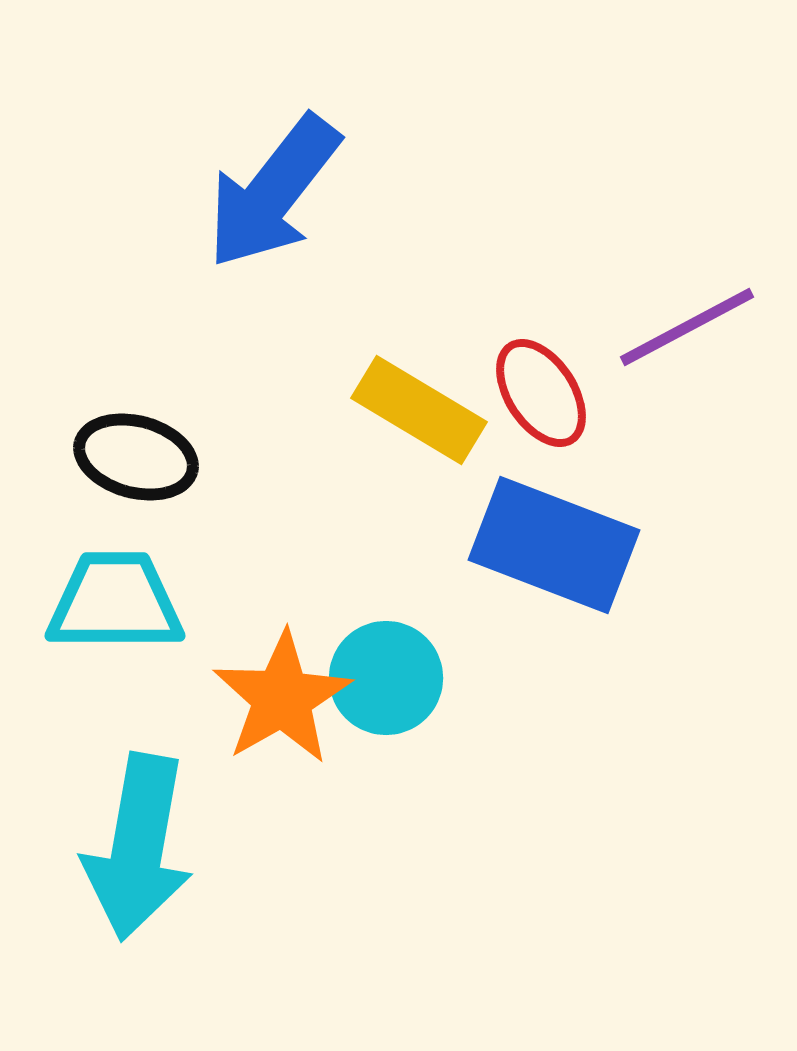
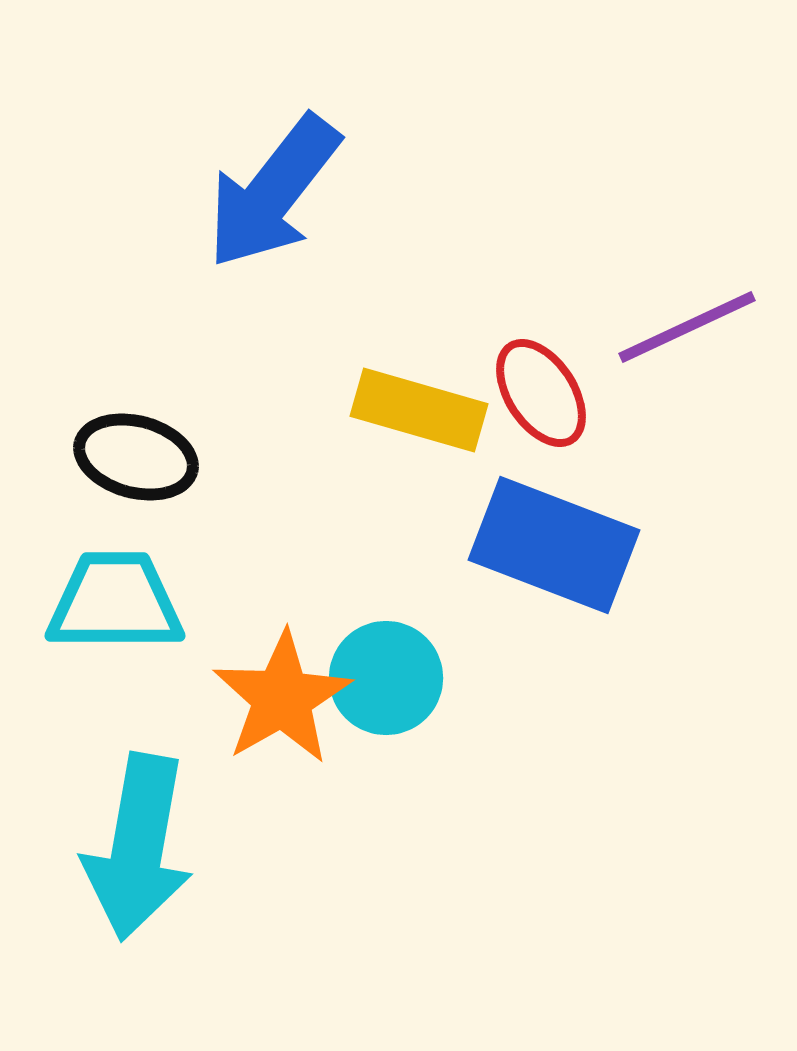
purple line: rotated 3 degrees clockwise
yellow rectangle: rotated 15 degrees counterclockwise
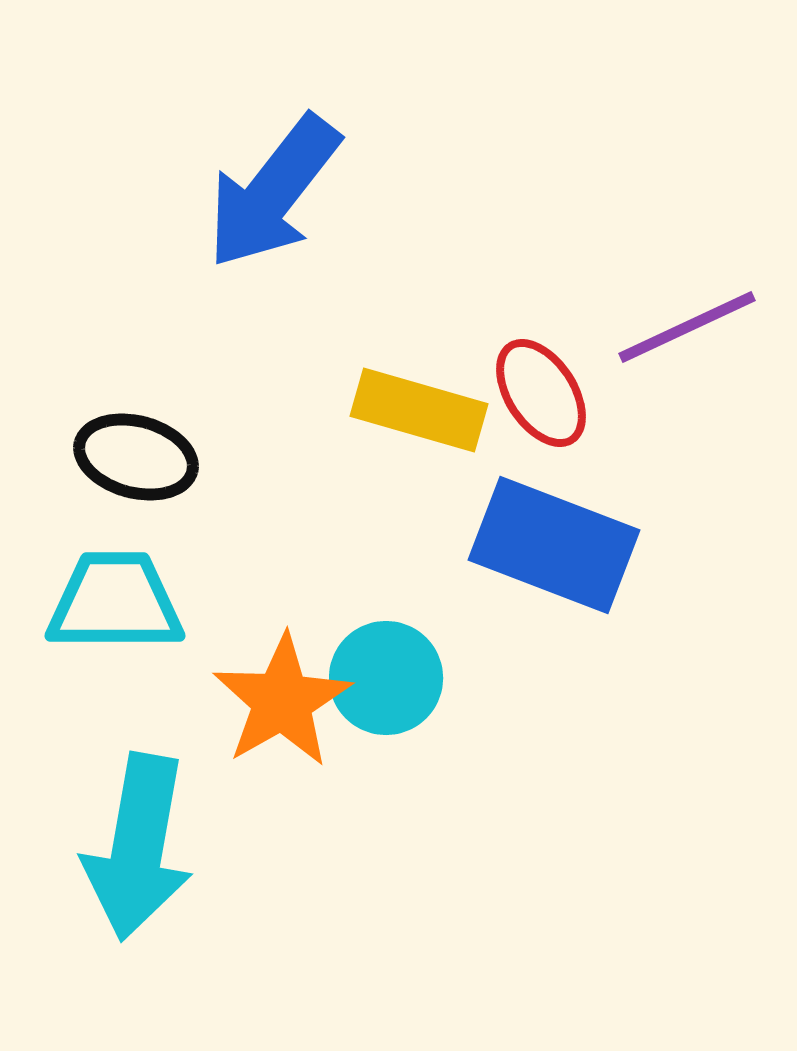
orange star: moved 3 px down
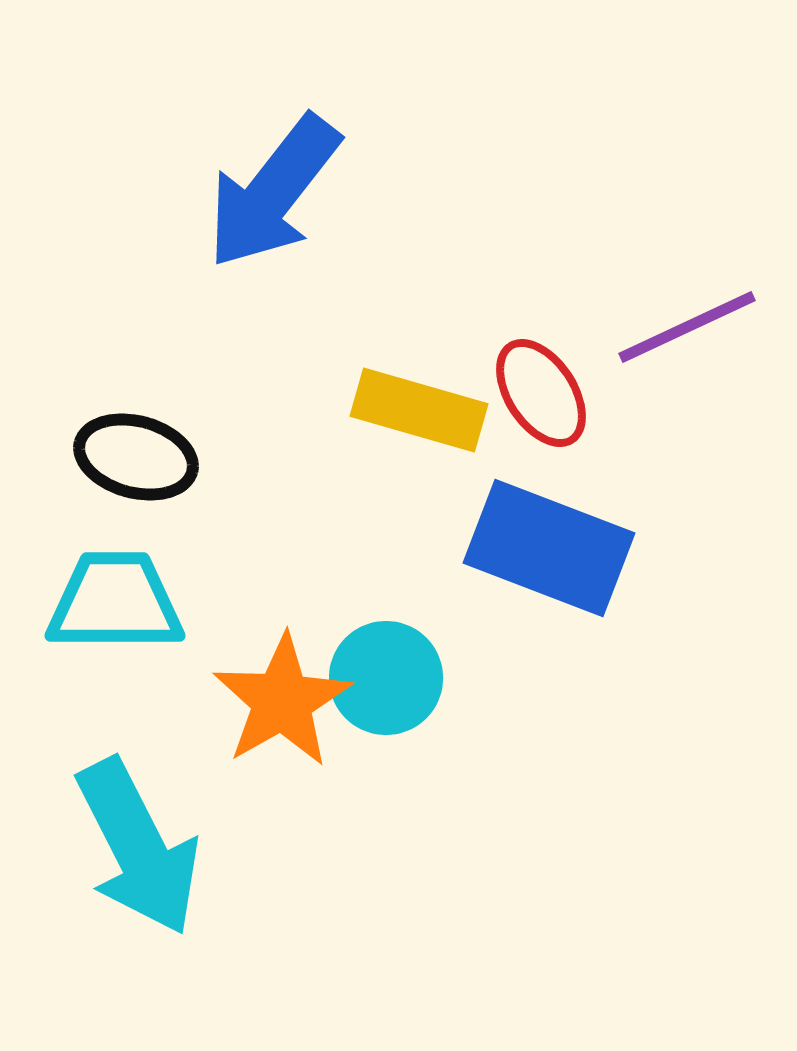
blue rectangle: moved 5 px left, 3 px down
cyan arrow: rotated 37 degrees counterclockwise
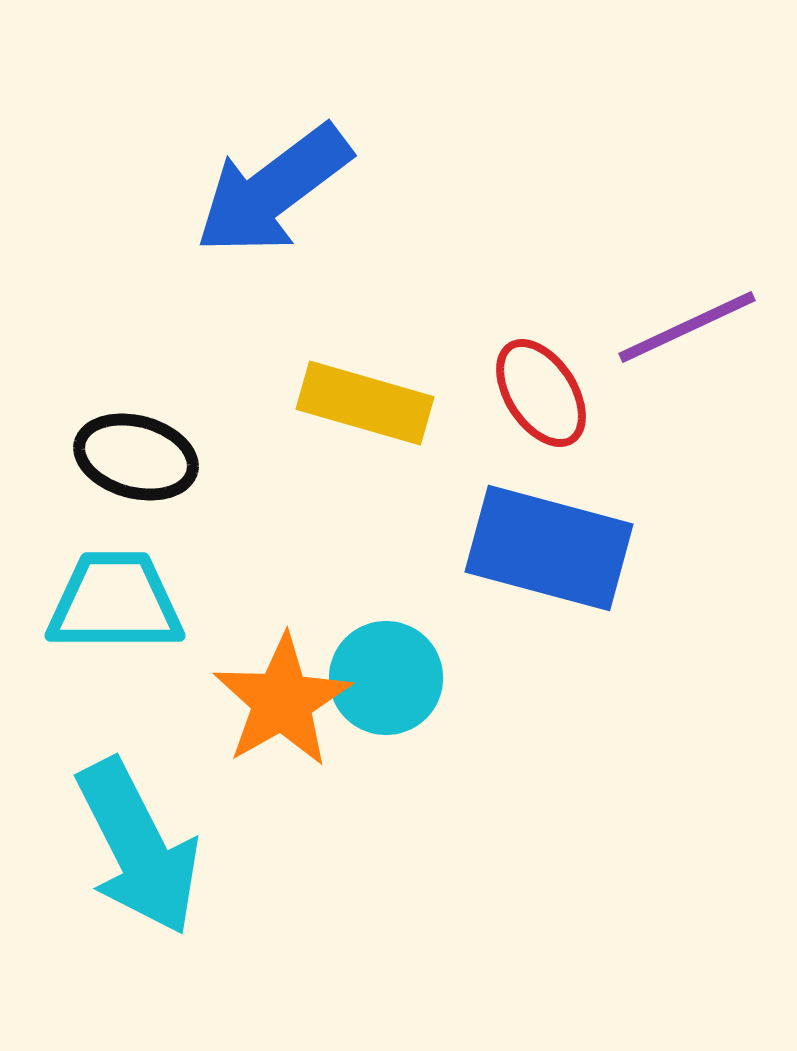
blue arrow: moved 2 px up; rotated 15 degrees clockwise
yellow rectangle: moved 54 px left, 7 px up
blue rectangle: rotated 6 degrees counterclockwise
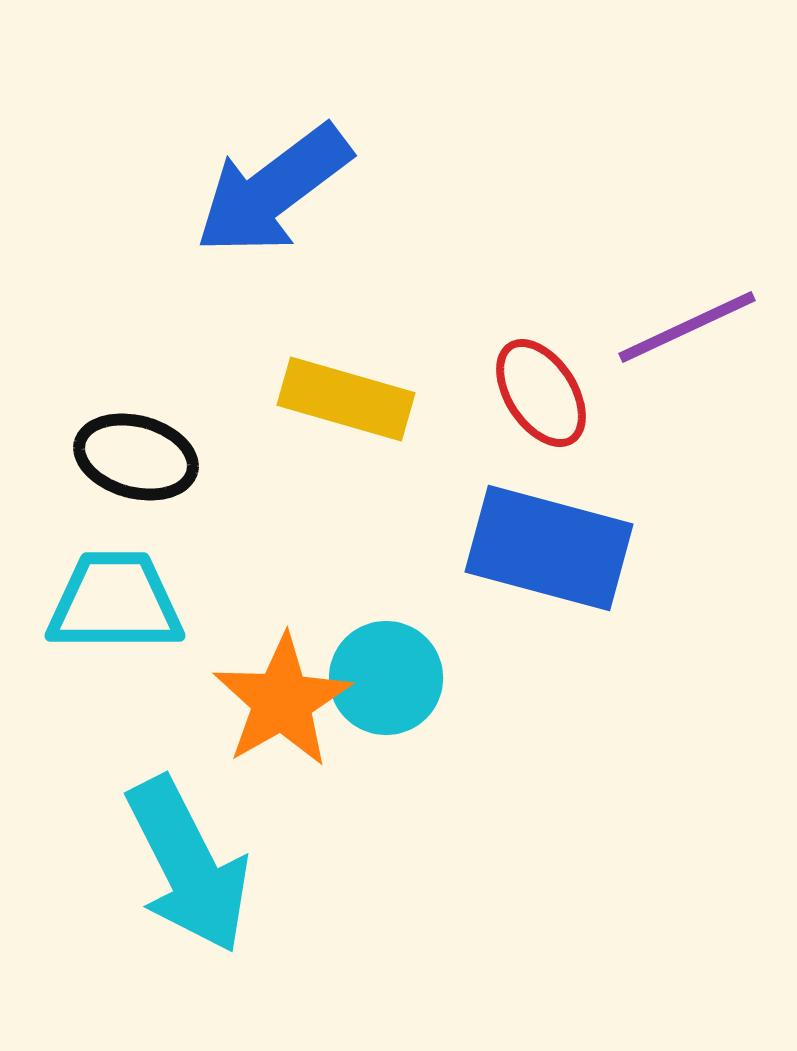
yellow rectangle: moved 19 px left, 4 px up
cyan arrow: moved 50 px right, 18 px down
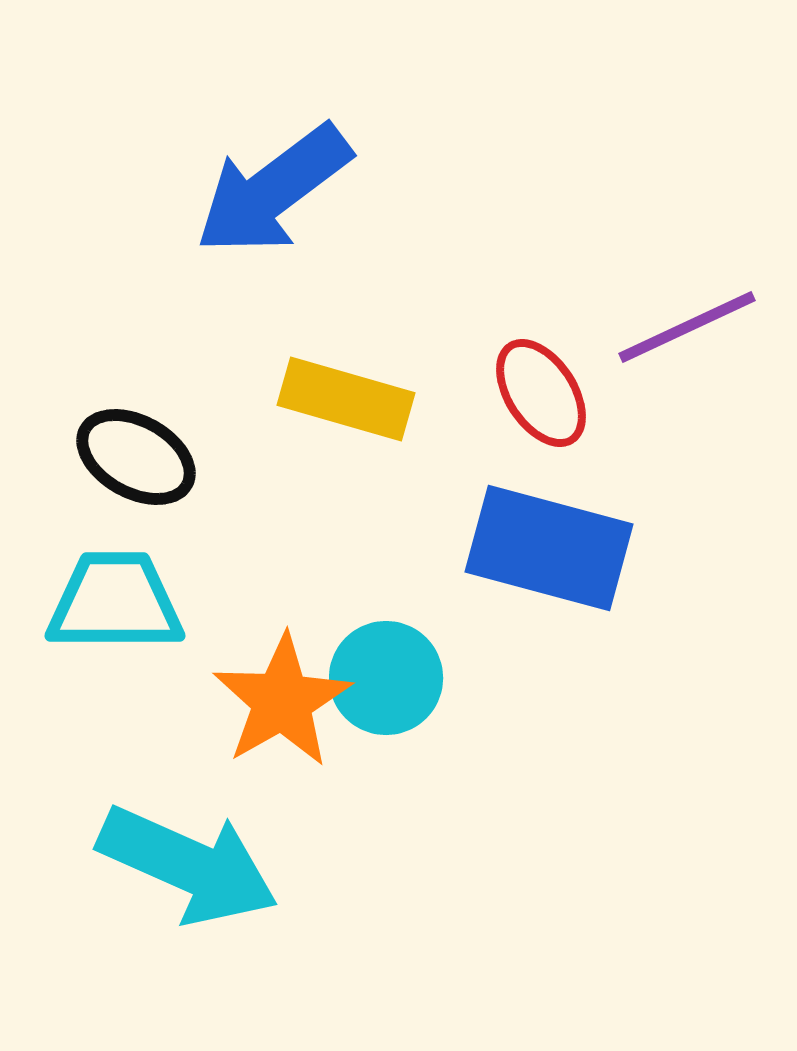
black ellipse: rotated 14 degrees clockwise
cyan arrow: rotated 39 degrees counterclockwise
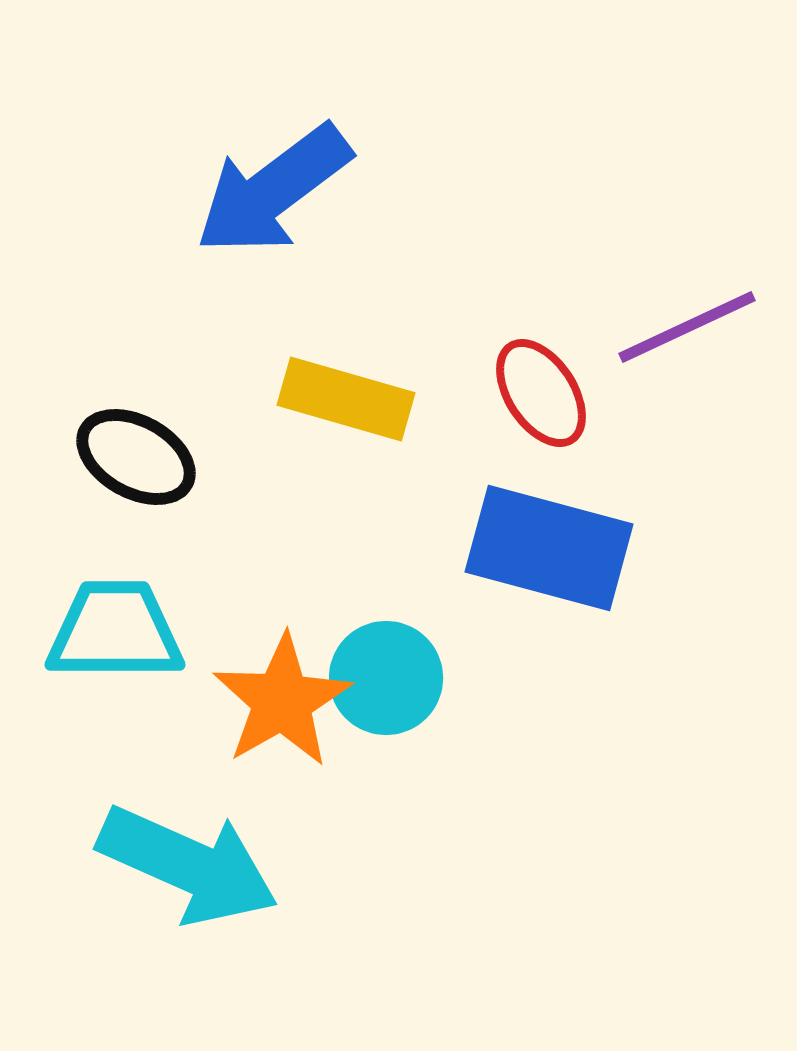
cyan trapezoid: moved 29 px down
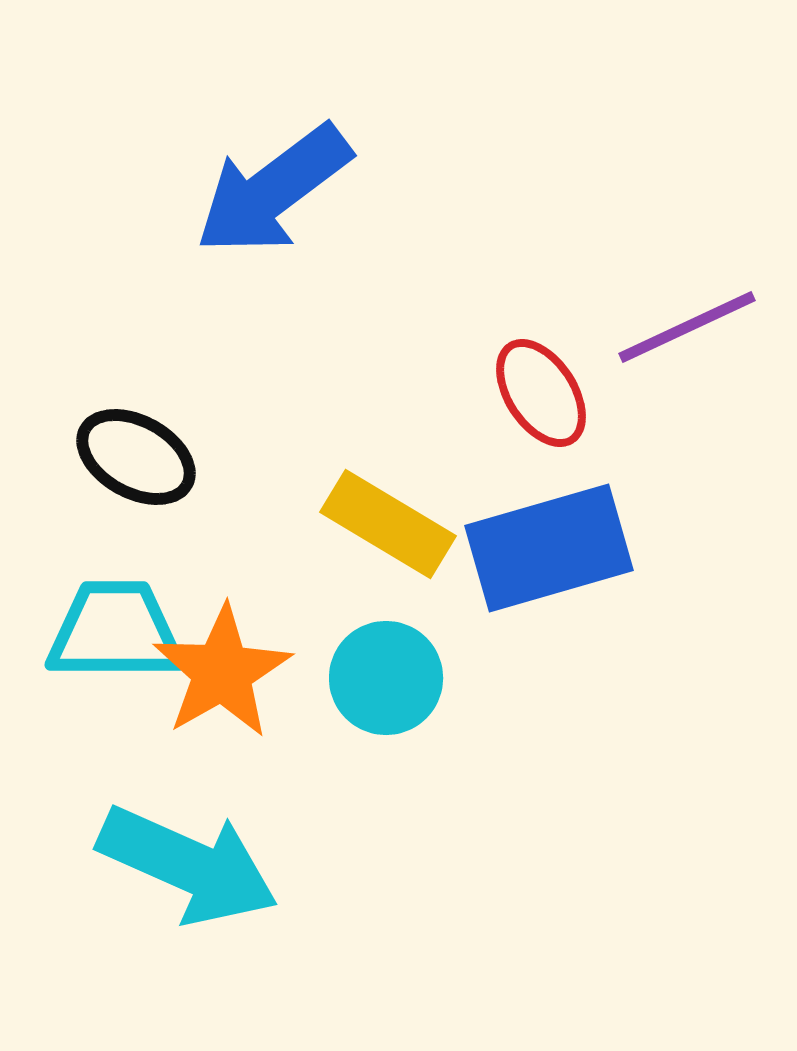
yellow rectangle: moved 42 px right, 125 px down; rotated 15 degrees clockwise
blue rectangle: rotated 31 degrees counterclockwise
orange star: moved 60 px left, 29 px up
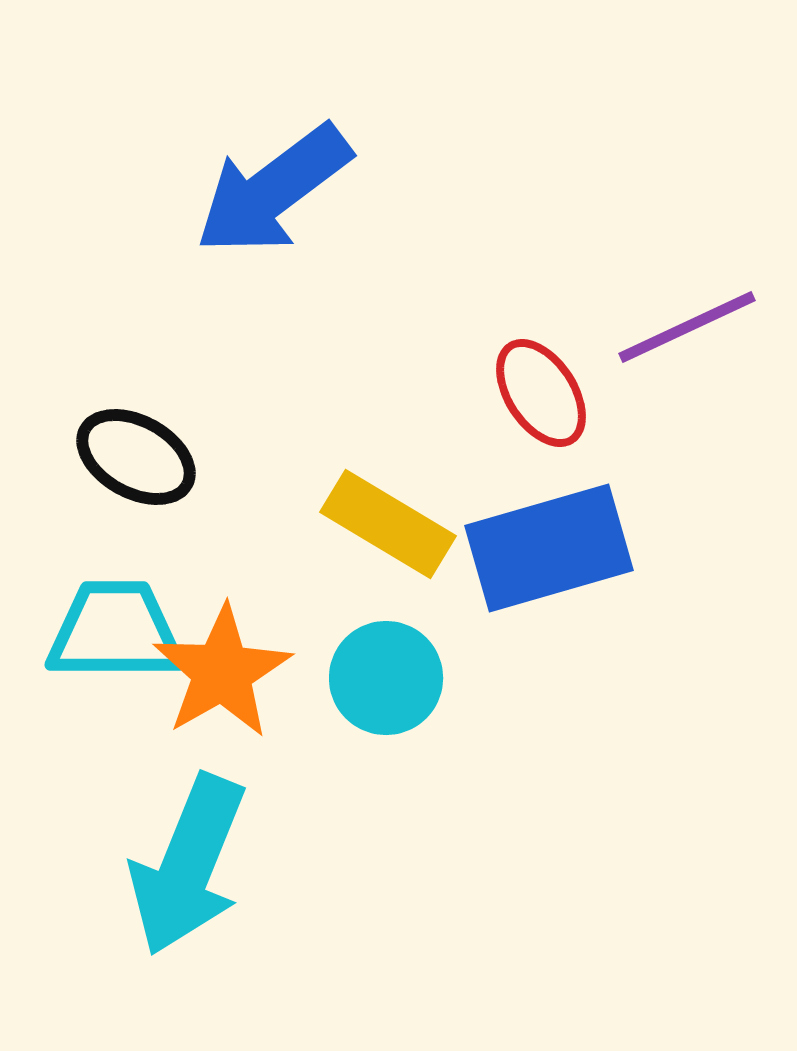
cyan arrow: rotated 88 degrees clockwise
